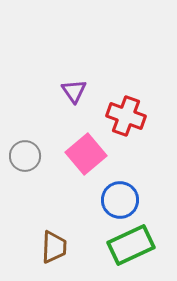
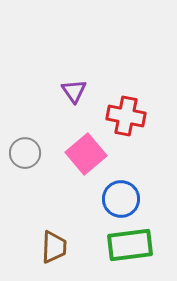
red cross: rotated 9 degrees counterclockwise
gray circle: moved 3 px up
blue circle: moved 1 px right, 1 px up
green rectangle: moved 1 px left; rotated 18 degrees clockwise
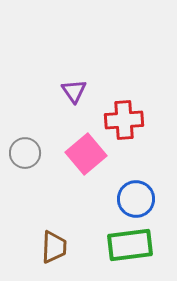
red cross: moved 2 px left, 4 px down; rotated 15 degrees counterclockwise
blue circle: moved 15 px right
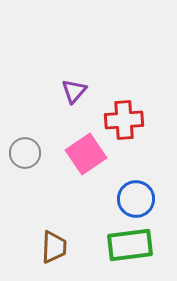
purple triangle: rotated 16 degrees clockwise
pink square: rotated 6 degrees clockwise
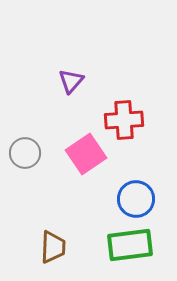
purple triangle: moved 3 px left, 10 px up
brown trapezoid: moved 1 px left
